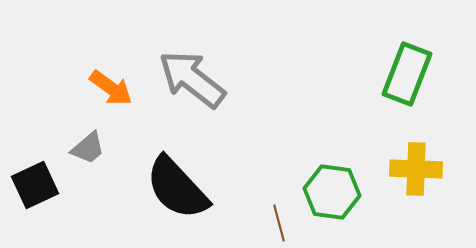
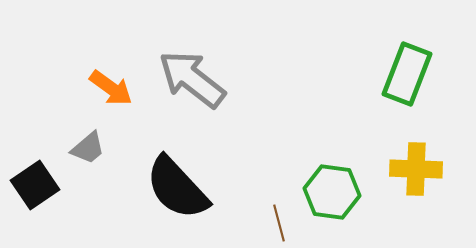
black square: rotated 9 degrees counterclockwise
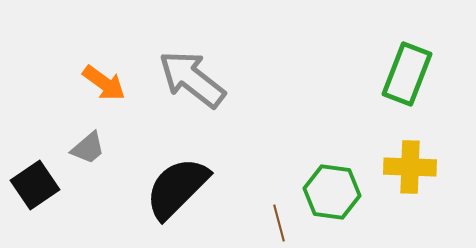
orange arrow: moved 7 px left, 5 px up
yellow cross: moved 6 px left, 2 px up
black semicircle: rotated 88 degrees clockwise
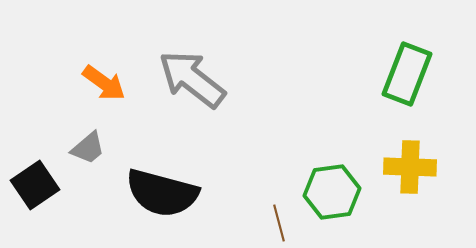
black semicircle: moved 15 px left, 5 px down; rotated 120 degrees counterclockwise
green hexagon: rotated 16 degrees counterclockwise
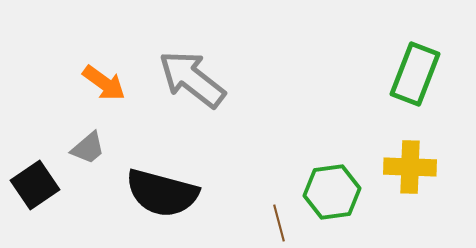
green rectangle: moved 8 px right
